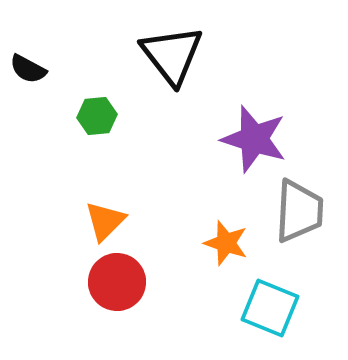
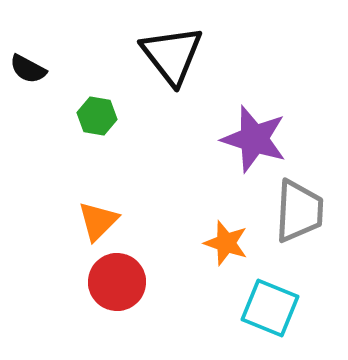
green hexagon: rotated 15 degrees clockwise
orange triangle: moved 7 px left
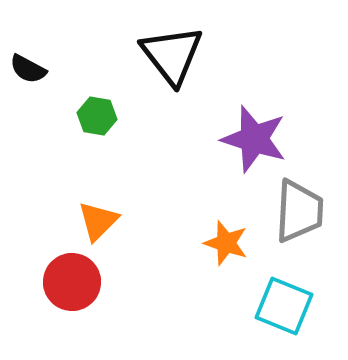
red circle: moved 45 px left
cyan square: moved 14 px right, 2 px up
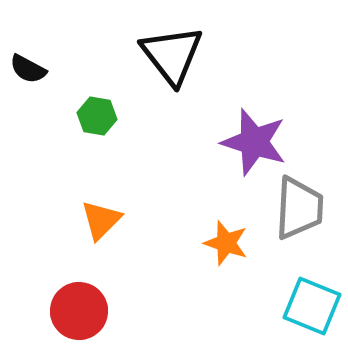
purple star: moved 3 px down
gray trapezoid: moved 3 px up
orange triangle: moved 3 px right, 1 px up
red circle: moved 7 px right, 29 px down
cyan square: moved 28 px right
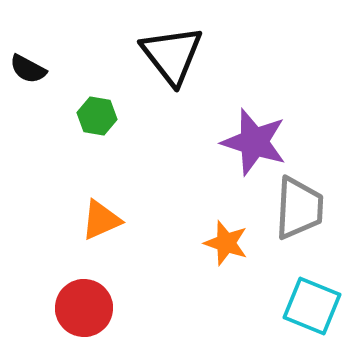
orange triangle: rotated 21 degrees clockwise
red circle: moved 5 px right, 3 px up
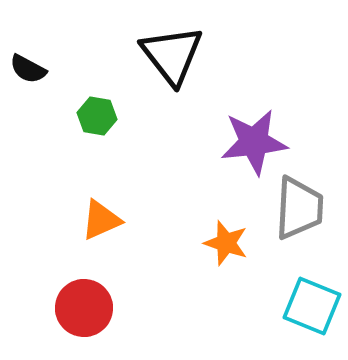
purple star: rotated 24 degrees counterclockwise
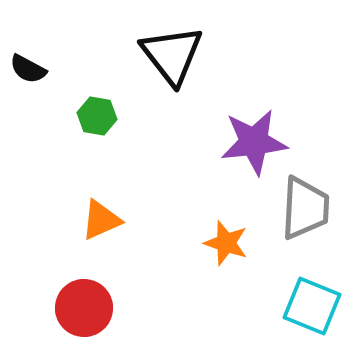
gray trapezoid: moved 6 px right
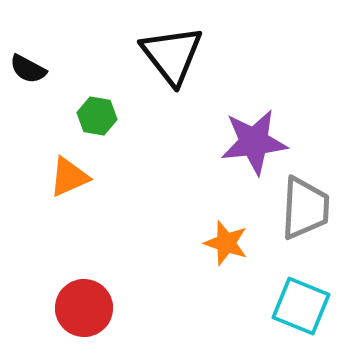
orange triangle: moved 32 px left, 43 px up
cyan square: moved 11 px left
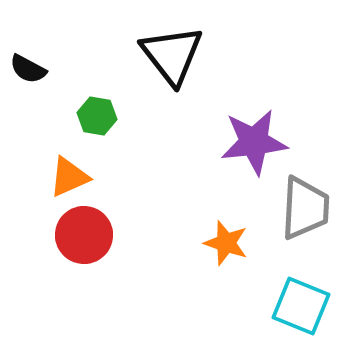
red circle: moved 73 px up
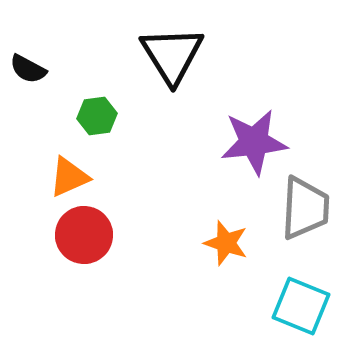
black triangle: rotated 6 degrees clockwise
green hexagon: rotated 18 degrees counterclockwise
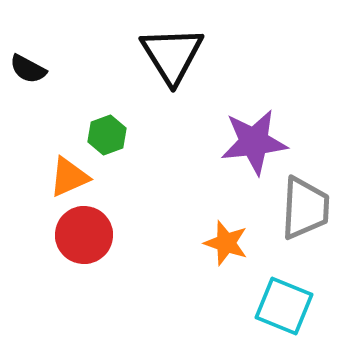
green hexagon: moved 10 px right, 19 px down; rotated 12 degrees counterclockwise
cyan square: moved 17 px left
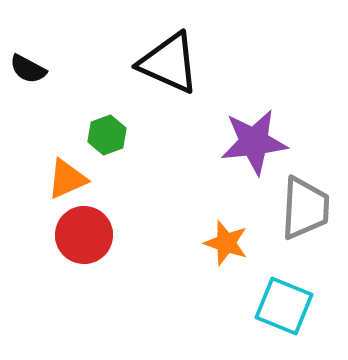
black triangle: moved 3 px left, 8 px down; rotated 34 degrees counterclockwise
orange triangle: moved 2 px left, 2 px down
